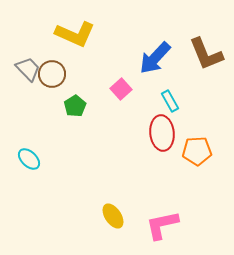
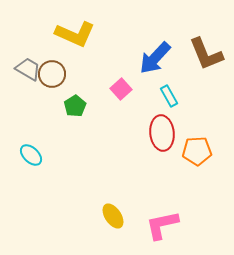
gray trapezoid: rotated 16 degrees counterclockwise
cyan rectangle: moved 1 px left, 5 px up
cyan ellipse: moved 2 px right, 4 px up
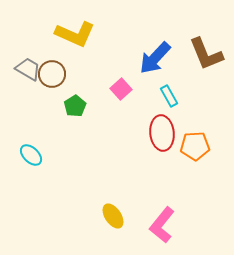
orange pentagon: moved 2 px left, 5 px up
pink L-shape: rotated 39 degrees counterclockwise
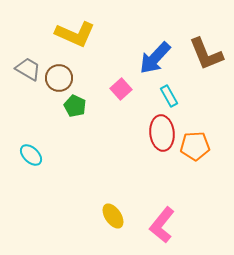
brown circle: moved 7 px right, 4 px down
green pentagon: rotated 15 degrees counterclockwise
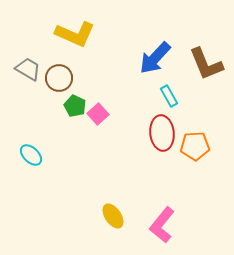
brown L-shape: moved 10 px down
pink square: moved 23 px left, 25 px down
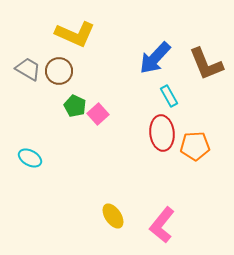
brown circle: moved 7 px up
cyan ellipse: moved 1 px left, 3 px down; rotated 15 degrees counterclockwise
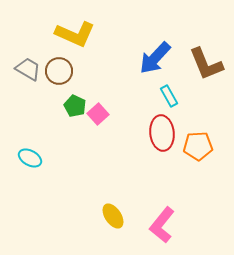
orange pentagon: moved 3 px right
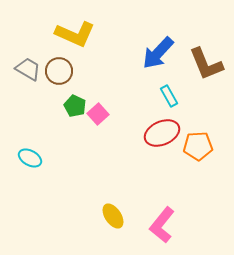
blue arrow: moved 3 px right, 5 px up
red ellipse: rotated 72 degrees clockwise
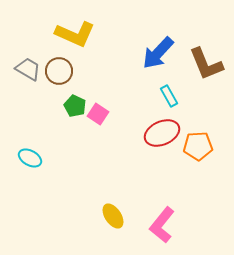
pink square: rotated 15 degrees counterclockwise
